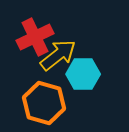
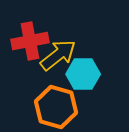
red cross: moved 5 px left, 4 px down; rotated 15 degrees clockwise
orange hexagon: moved 12 px right, 4 px down
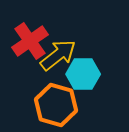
red cross: rotated 24 degrees counterclockwise
orange hexagon: moved 2 px up
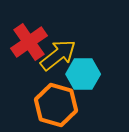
red cross: moved 1 px left, 1 px down
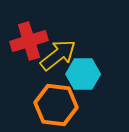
red cross: moved 1 px up; rotated 18 degrees clockwise
orange hexagon: rotated 9 degrees counterclockwise
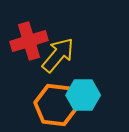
yellow arrow: rotated 12 degrees counterclockwise
cyan hexagon: moved 21 px down
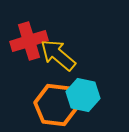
yellow arrow: rotated 90 degrees counterclockwise
cyan hexagon: rotated 12 degrees clockwise
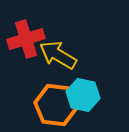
red cross: moved 3 px left, 2 px up
yellow arrow: rotated 9 degrees counterclockwise
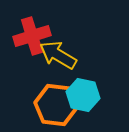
red cross: moved 6 px right, 3 px up
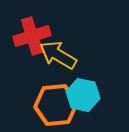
orange hexagon: rotated 12 degrees counterclockwise
